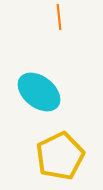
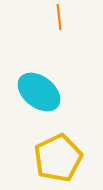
yellow pentagon: moved 2 px left, 2 px down
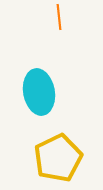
cyan ellipse: rotated 42 degrees clockwise
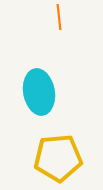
yellow pentagon: rotated 21 degrees clockwise
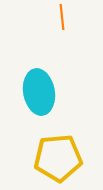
orange line: moved 3 px right
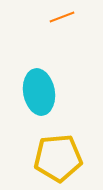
orange line: rotated 75 degrees clockwise
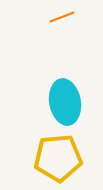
cyan ellipse: moved 26 px right, 10 px down
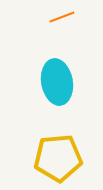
cyan ellipse: moved 8 px left, 20 px up
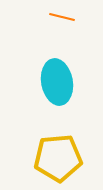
orange line: rotated 35 degrees clockwise
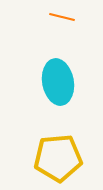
cyan ellipse: moved 1 px right
